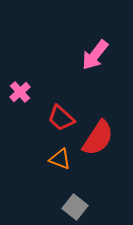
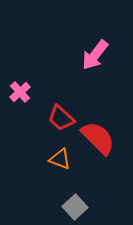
red semicircle: rotated 78 degrees counterclockwise
gray square: rotated 10 degrees clockwise
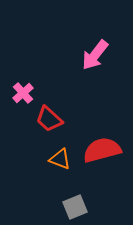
pink cross: moved 3 px right, 1 px down
red trapezoid: moved 12 px left, 1 px down
red semicircle: moved 4 px right, 12 px down; rotated 60 degrees counterclockwise
gray square: rotated 20 degrees clockwise
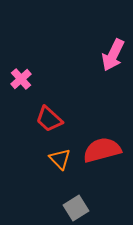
pink arrow: moved 18 px right; rotated 12 degrees counterclockwise
pink cross: moved 2 px left, 14 px up
orange triangle: rotated 25 degrees clockwise
gray square: moved 1 px right, 1 px down; rotated 10 degrees counterclockwise
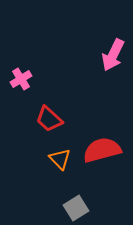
pink cross: rotated 10 degrees clockwise
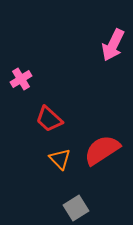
pink arrow: moved 10 px up
red semicircle: rotated 18 degrees counterclockwise
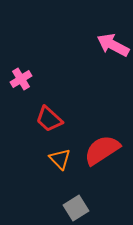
pink arrow: rotated 92 degrees clockwise
